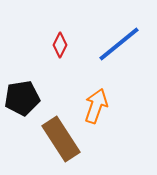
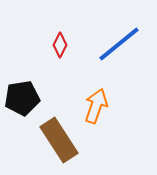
brown rectangle: moved 2 px left, 1 px down
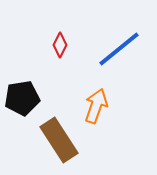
blue line: moved 5 px down
